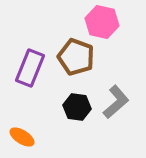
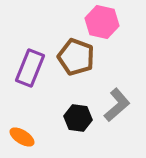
gray L-shape: moved 1 px right, 3 px down
black hexagon: moved 1 px right, 11 px down
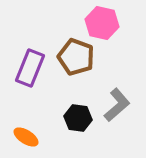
pink hexagon: moved 1 px down
orange ellipse: moved 4 px right
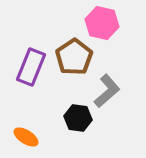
brown pentagon: moved 2 px left; rotated 18 degrees clockwise
purple rectangle: moved 1 px right, 1 px up
gray L-shape: moved 10 px left, 14 px up
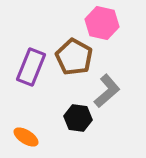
brown pentagon: rotated 9 degrees counterclockwise
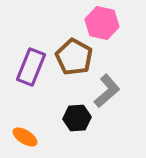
black hexagon: moved 1 px left; rotated 12 degrees counterclockwise
orange ellipse: moved 1 px left
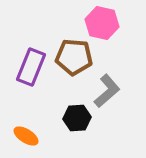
brown pentagon: rotated 24 degrees counterclockwise
orange ellipse: moved 1 px right, 1 px up
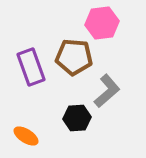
pink hexagon: rotated 20 degrees counterclockwise
purple rectangle: rotated 42 degrees counterclockwise
